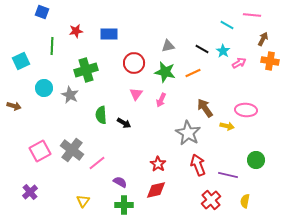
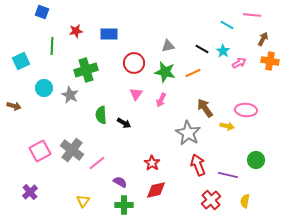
red star at (158, 164): moved 6 px left, 1 px up
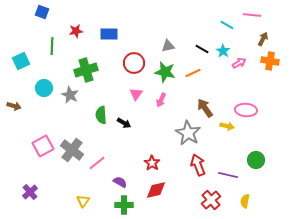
pink square at (40, 151): moved 3 px right, 5 px up
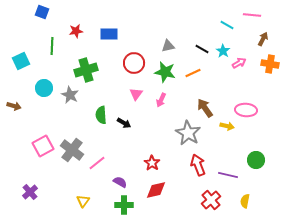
orange cross at (270, 61): moved 3 px down
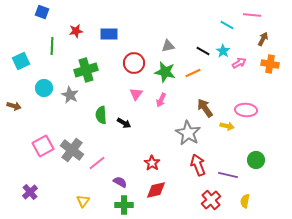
black line at (202, 49): moved 1 px right, 2 px down
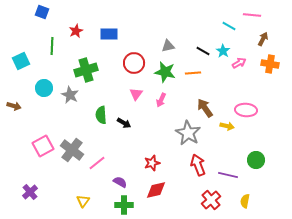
cyan line at (227, 25): moved 2 px right, 1 px down
red star at (76, 31): rotated 16 degrees counterclockwise
orange line at (193, 73): rotated 21 degrees clockwise
red star at (152, 163): rotated 21 degrees clockwise
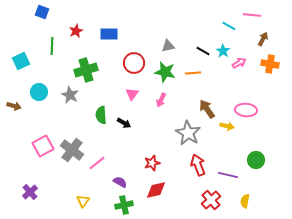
cyan circle at (44, 88): moved 5 px left, 4 px down
pink triangle at (136, 94): moved 4 px left
brown arrow at (205, 108): moved 2 px right, 1 px down
green cross at (124, 205): rotated 12 degrees counterclockwise
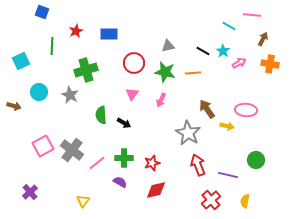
green cross at (124, 205): moved 47 px up; rotated 12 degrees clockwise
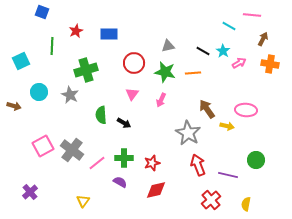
yellow semicircle at (245, 201): moved 1 px right, 3 px down
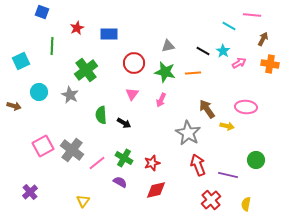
red star at (76, 31): moved 1 px right, 3 px up
green cross at (86, 70): rotated 20 degrees counterclockwise
pink ellipse at (246, 110): moved 3 px up
green cross at (124, 158): rotated 30 degrees clockwise
